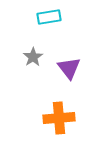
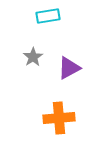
cyan rectangle: moved 1 px left, 1 px up
purple triangle: rotated 40 degrees clockwise
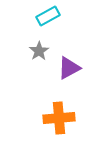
cyan rectangle: rotated 20 degrees counterclockwise
gray star: moved 6 px right, 6 px up
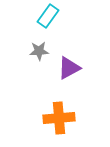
cyan rectangle: rotated 25 degrees counterclockwise
gray star: rotated 30 degrees clockwise
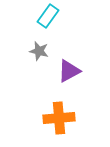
gray star: rotated 18 degrees clockwise
purple triangle: moved 3 px down
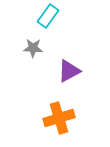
gray star: moved 6 px left, 3 px up; rotated 12 degrees counterclockwise
orange cross: rotated 12 degrees counterclockwise
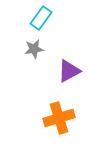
cyan rectangle: moved 7 px left, 2 px down
gray star: moved 1 px right, 1 px down; rotated 12 degrees counterclockwise
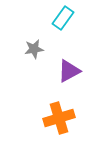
cyan rectangle: moved 22 px right
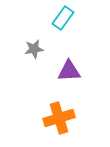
purple triangle: rotated 25 degrees clockwise
